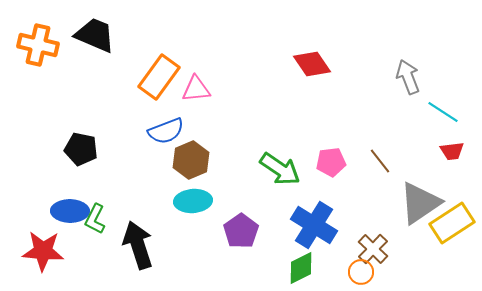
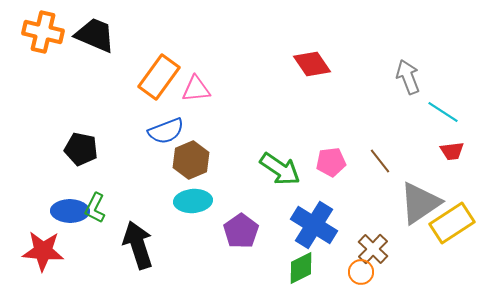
orange cross: moved 5 px right, 13 px up
green L-shape: moved 11 px up
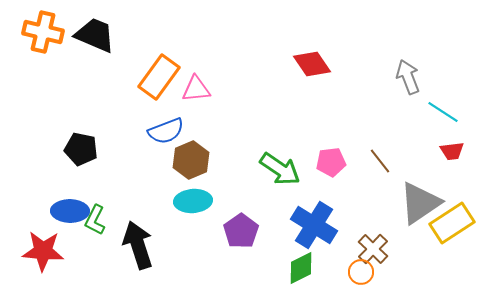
green L-shape: moved 12 px down
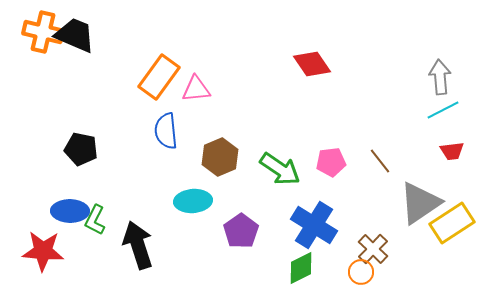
black trapezoid: moved 20 px left
gray arrow: moved 32 px right; rotated 16 degrees clockwise
cyan line: moved 2 px up; rotated 60 degrees counterclockwise
blue semicircle: rotated 105 degrees clockwise
brown hexagon: moved 29 px right, 3 px up
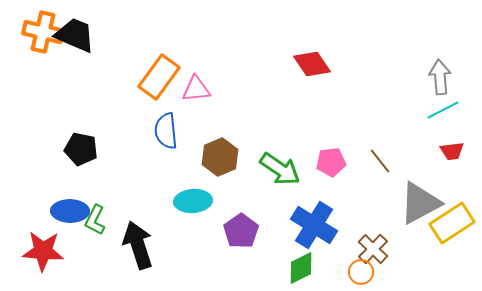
gray triangle: rotated 6 degrees clockwise
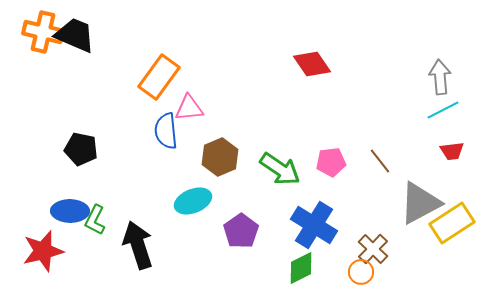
pink triangle: moved 7 px left, 19 px down
cyan ellipse: rotated 18 degrees counterclockwise
red star: rotated 18 degrees counterclockwise
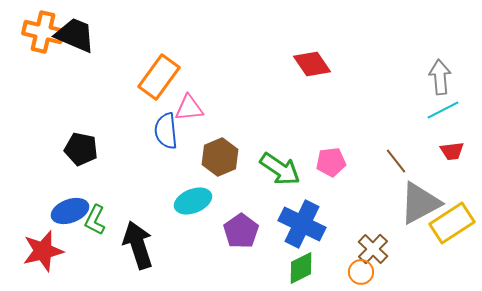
brown line: moved 16 px right
blue ellipse: rotated 21 degrees counterclockwise
blue cross: moved 12 px left, 1 px up; rotated 6 degrees counterclockwise
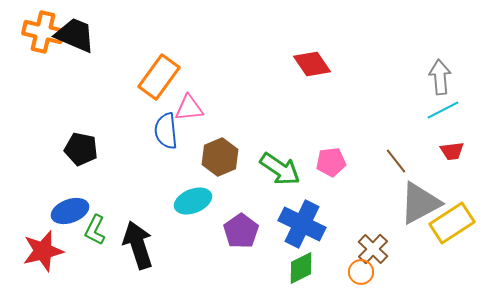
green L-shape: moved 10 px down
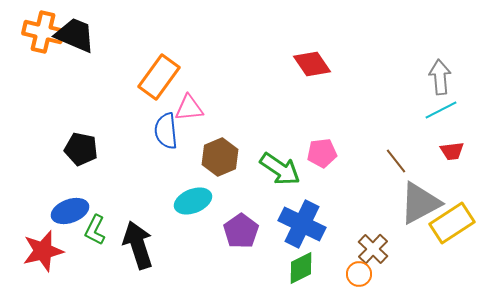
cyan line: moved 2 px left
pink pentagon: moved 9 px left, 9 px up
orange circle: moved 2 px left, 2 px down
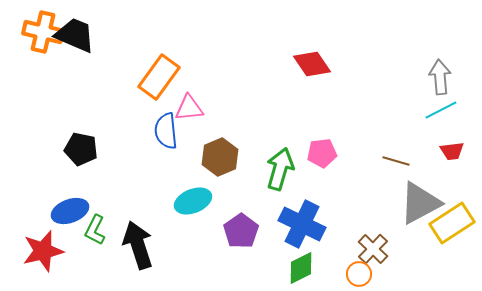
brown line: rotated 36 degrees counterclockwise
green arrow: rotated 108 degrees counterclockwise
